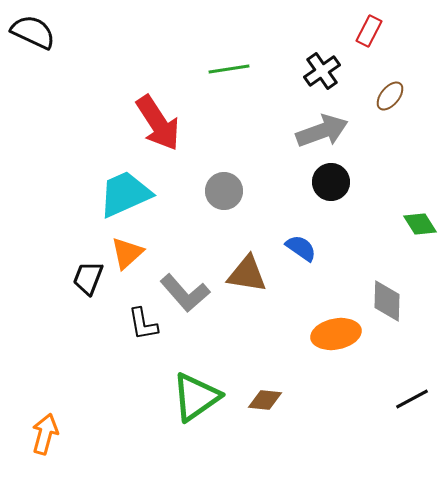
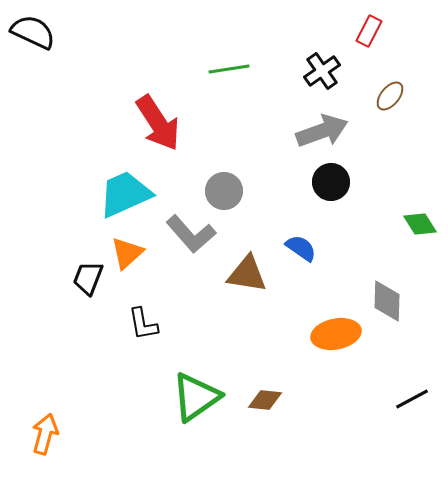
gray L-shape: moved 6 px right, 59 px up
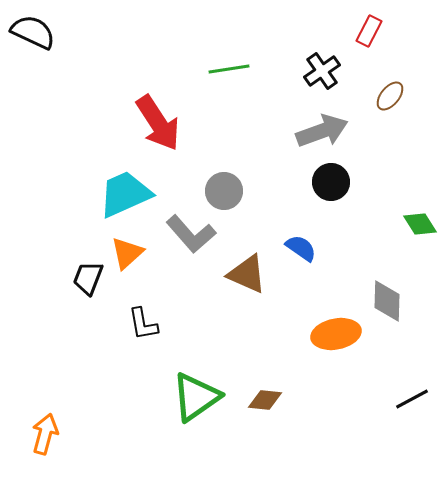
brown triangle: rotated 15 degrees clockwise
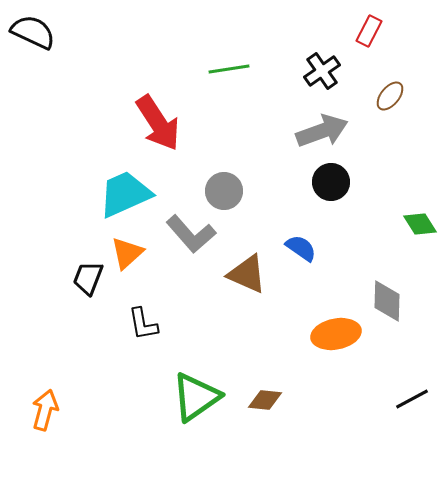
orange arrow: moved 24 px up
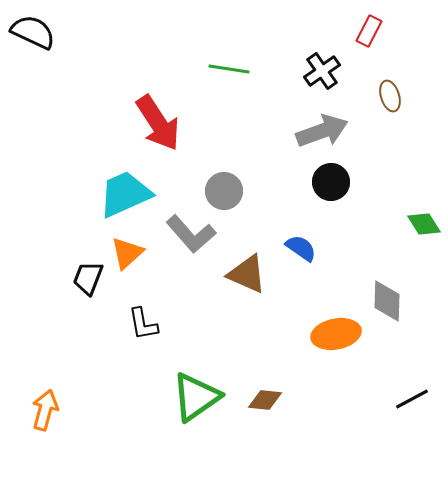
green line: rotated 18 degrees clockwise
brown ellipse: rotated 56 degrees counterclockwise
green diamond: moved 4 px right
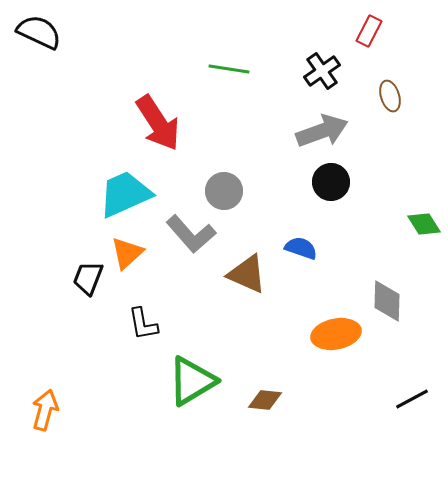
black semicircle: moved 6 px right
blue semicircle: rotated 16 degrees counterclockwise
green triangle: moved 4 px left, 16 px up; rotated 4 degrees clockwise
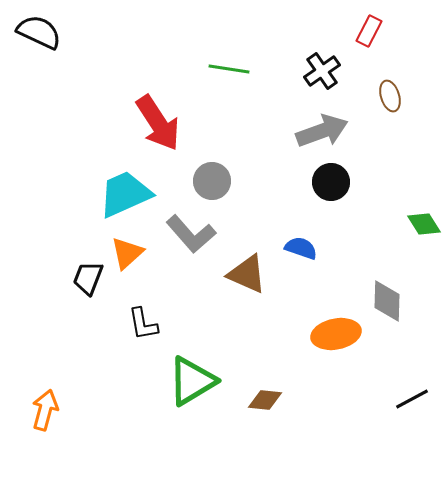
gray circle: moved 12 px left, 10 px up
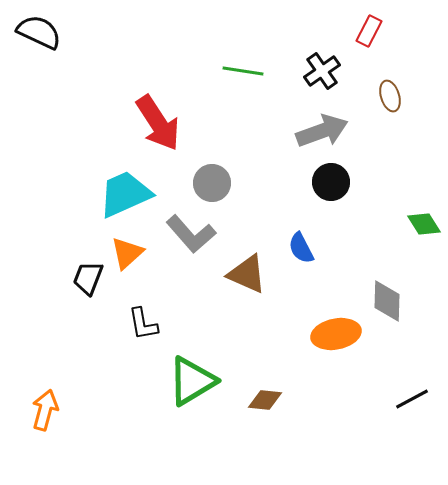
green line: moved 14 px right, 2 px down
gray circle: moved 2 px down
blue semicircle: rotated 136 degrees counterclockwise
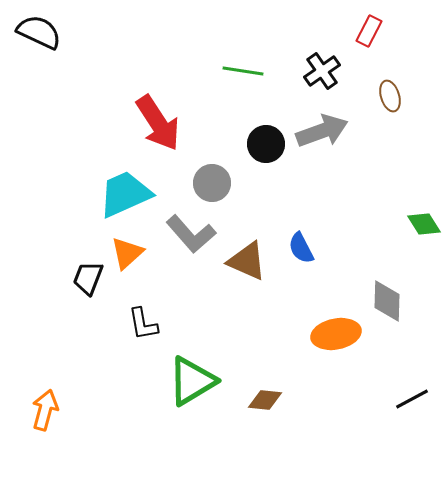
black circle: moved 65 px left, 38 px up
brown triangle: moved 13 px up
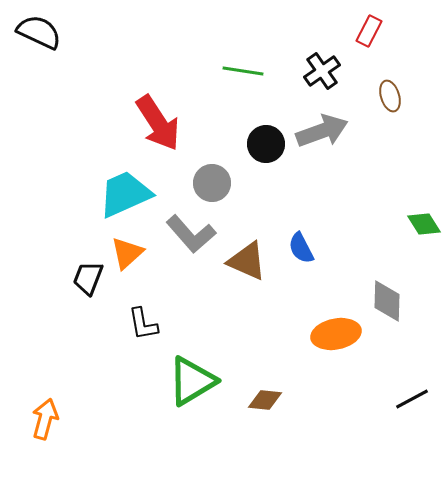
orange arrow: moved 9 px down
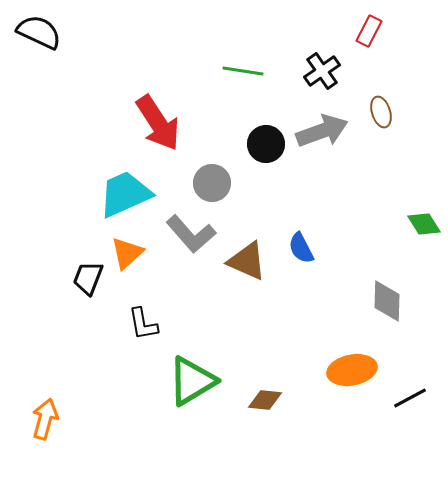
brown ellipse: moved 9 px left, 16 px down
orange ellipse: moved 16 px right, 36 px down
black line: moved 2 px left, 1 px up
